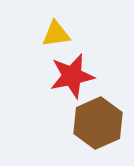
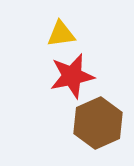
yellow triangle: moved 5 px right
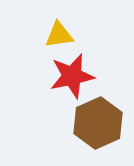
yellow triangle: moved 2 px left, 1 px down
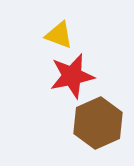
yellow triangle: rotated 28 degrees clockwise
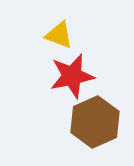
brown hexagon: moved 3 px left, 1 px up
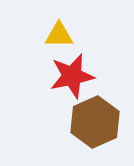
yellow triangle: rotated 20 degrees counterclockwise
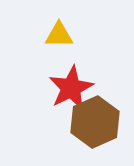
red star: moved 1 px left, 12 px down; rotated 15 degrees counterclockwise
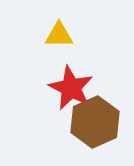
red star: rotated 18 degrees counterclockwise
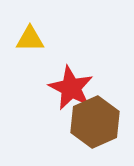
yellow triangle: moved 29 px left, 4 px down
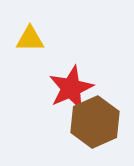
red star: rotated 21 degrees clockwise
